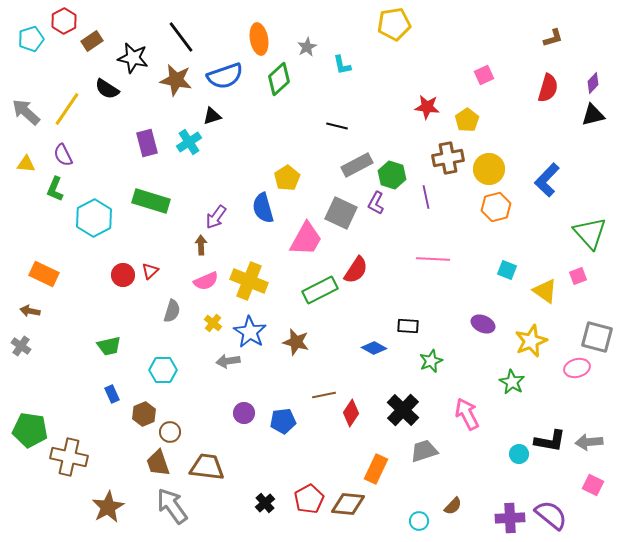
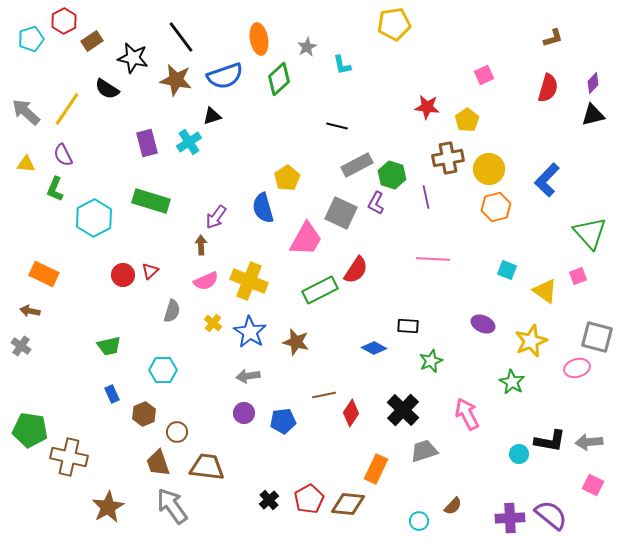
gray arrow at (228, 361): moved 20 px right, 15 px down
brown circle at (170, 432): moved 7 px right
black cross at (265, 503): moved 4 px right, 3 px up
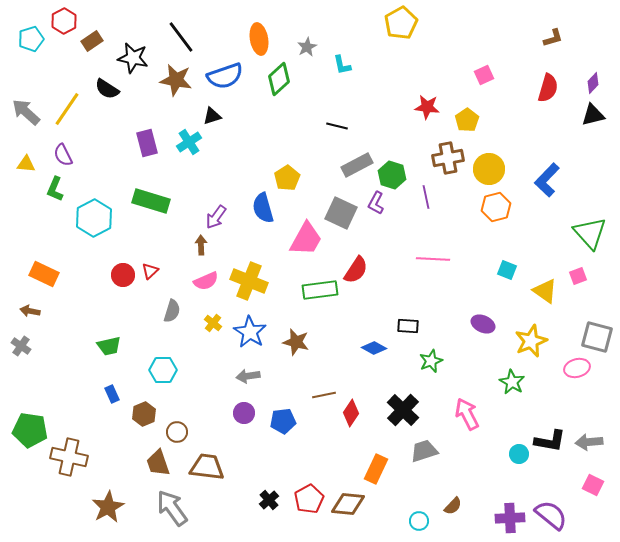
yellow pentagon at (394, 24): moved 7 px right, 1 px up; rotated 20 degrees counterclockwise
green rectangle at (320, 290): rotated 20 degrees clockwise
gray arrow at (172, 506): moved 2 px down
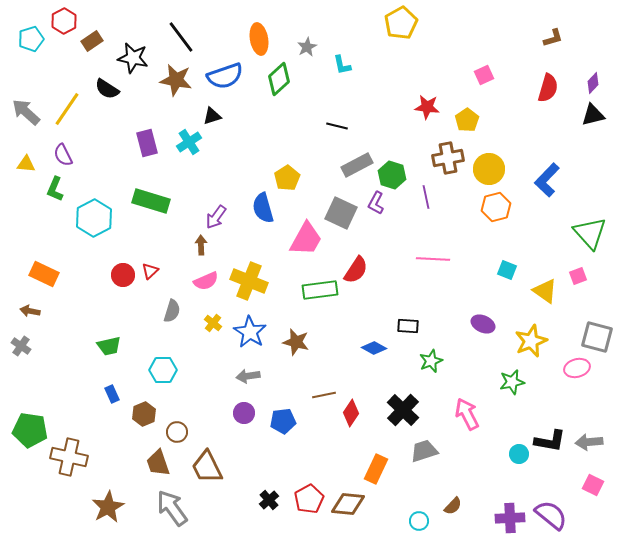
green star at (512, 382): rotated 30 degrees clockwise
brown trapezoid at (207, 467): rotated 123 degrees counterclockwise
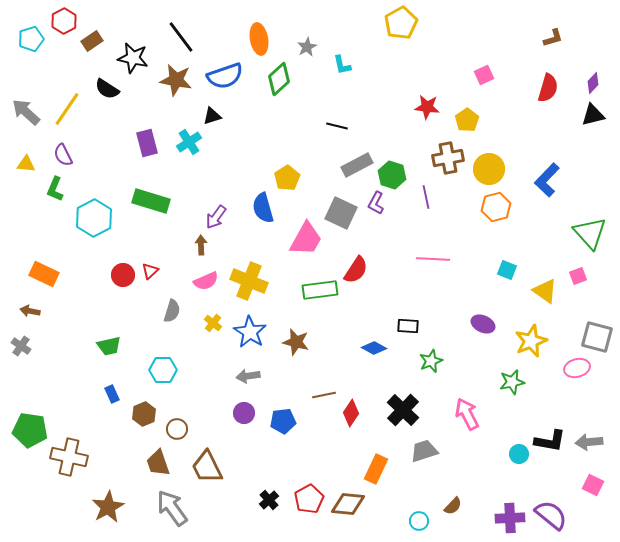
brown circle at (177, 432): moved 3 px up
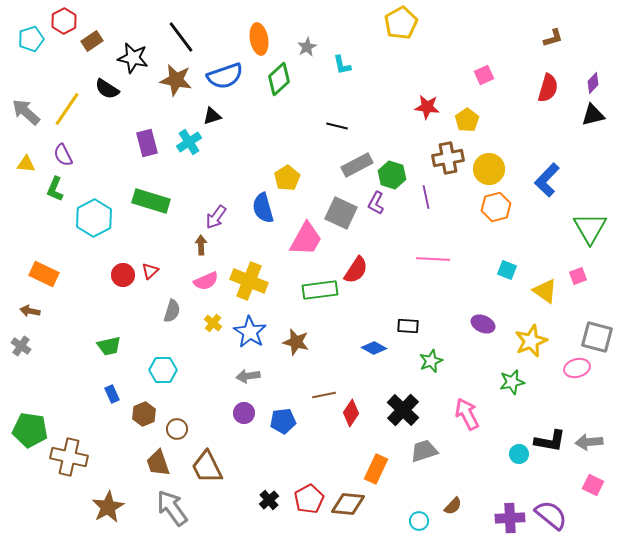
green triangle at (590, 233): moved 5 px up; rotated 12 degrees clockwise
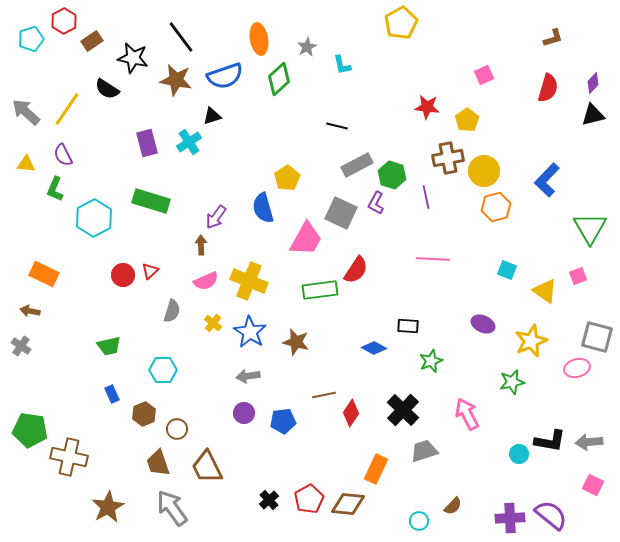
yellow circle at (489, 169): moved 5 px left, 2 px down
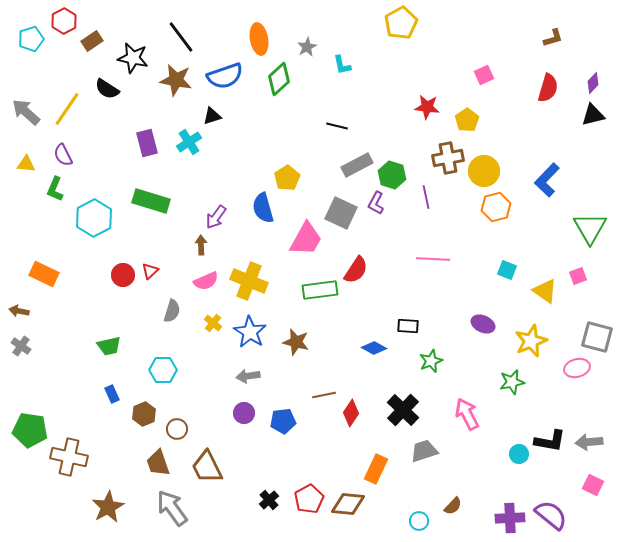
brown arrow at (30, 311): moved 11 px left
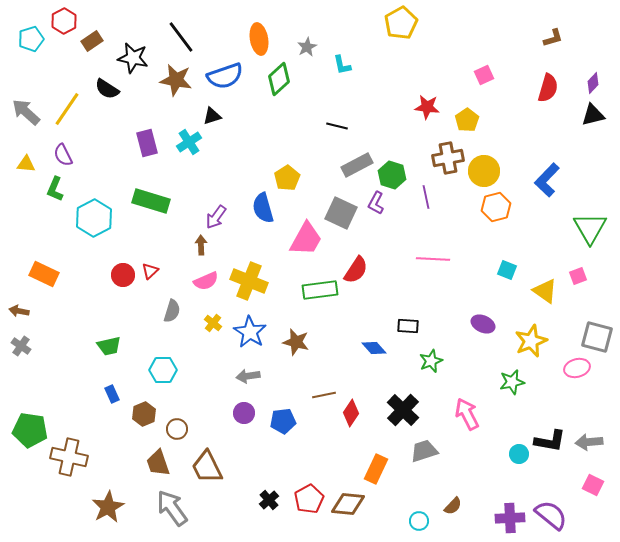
blue diamond at (374, 348): rotated 20 degrees clockwise
